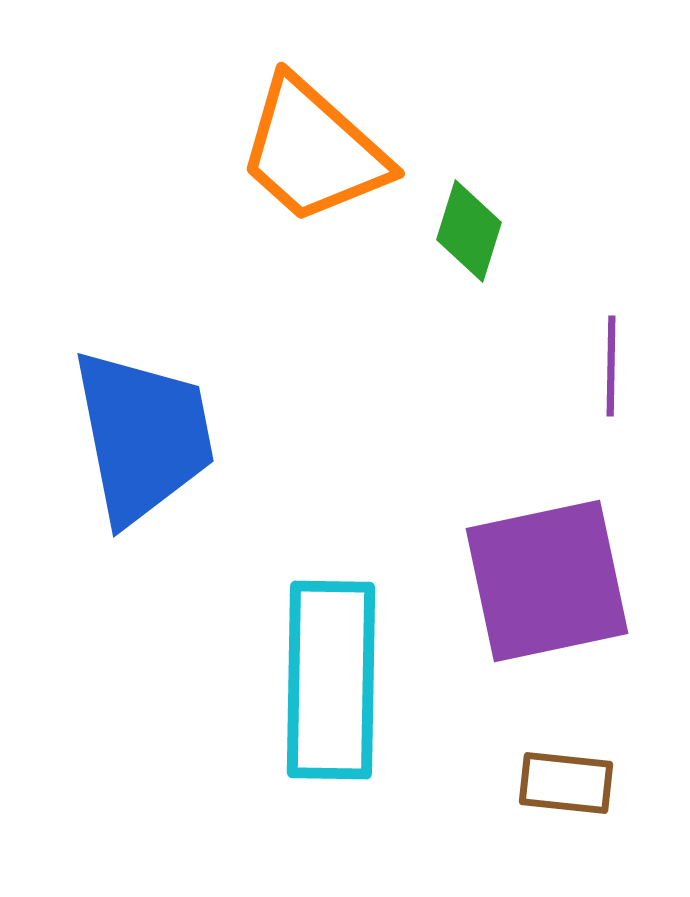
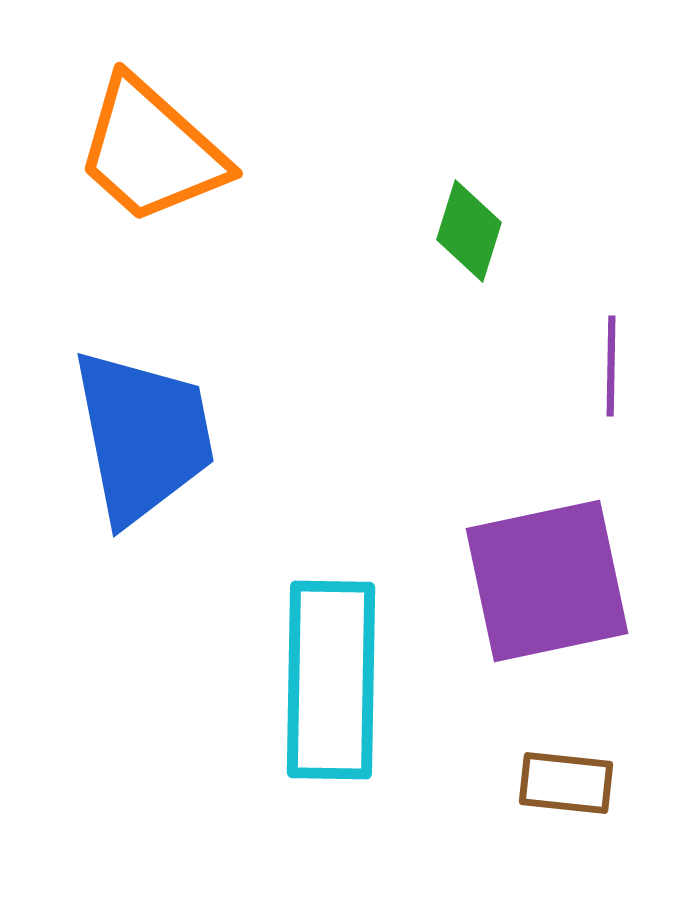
orange trapezoid: moved 162 px left
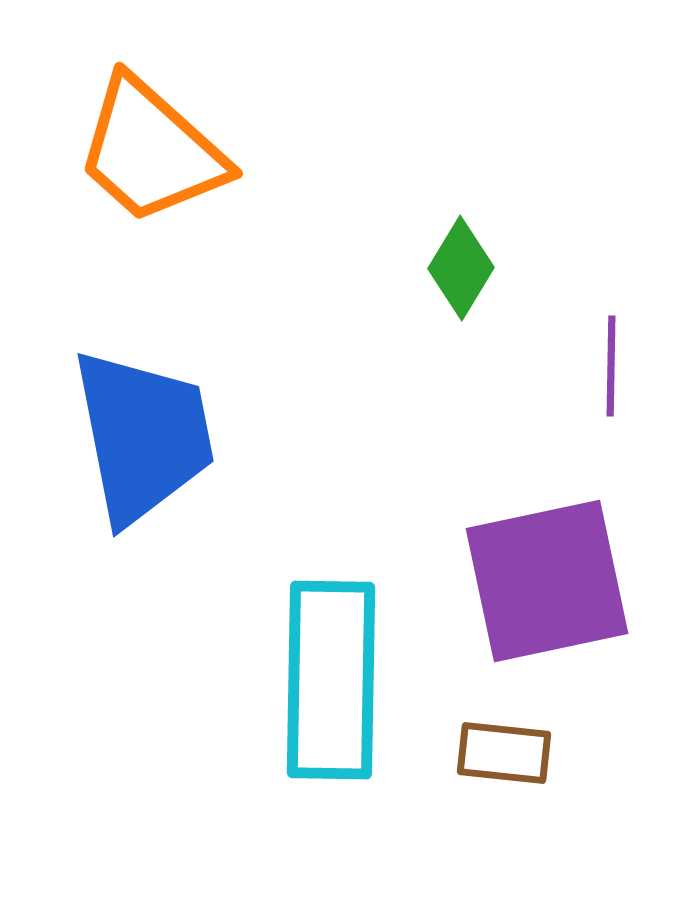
green diamond: moved 8 px left, 37 px down; rotated 14 degrees clockwise
brown rectangle: moved 62 px left, 30 px up
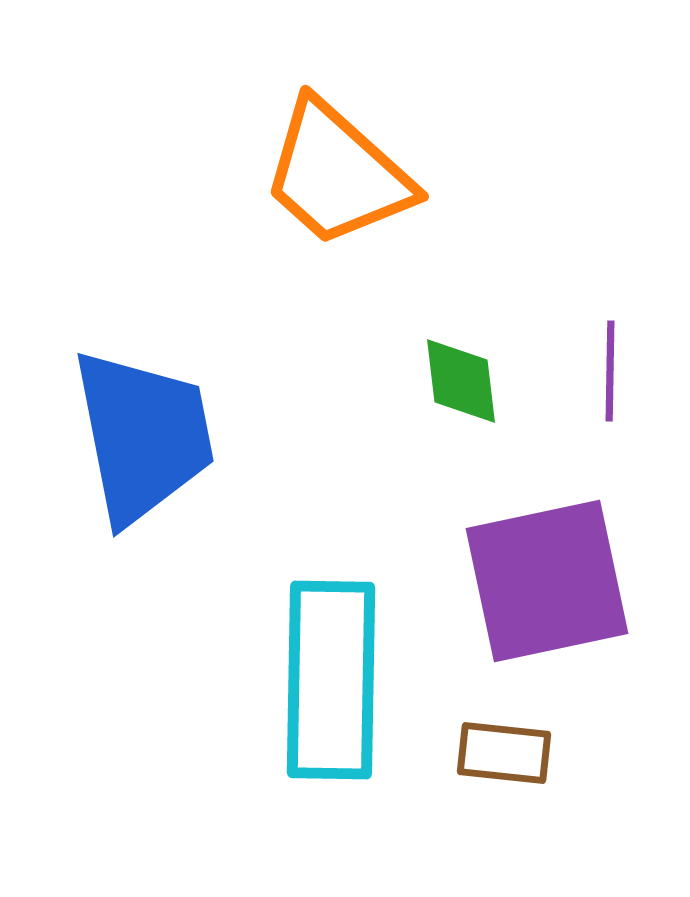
orange trapezoid: moved 186 px right, 23 px down
green diamond: moved 113 px down; rotated 38 degrees counterclockwise
purple line: moved 1 px left, 5 px down
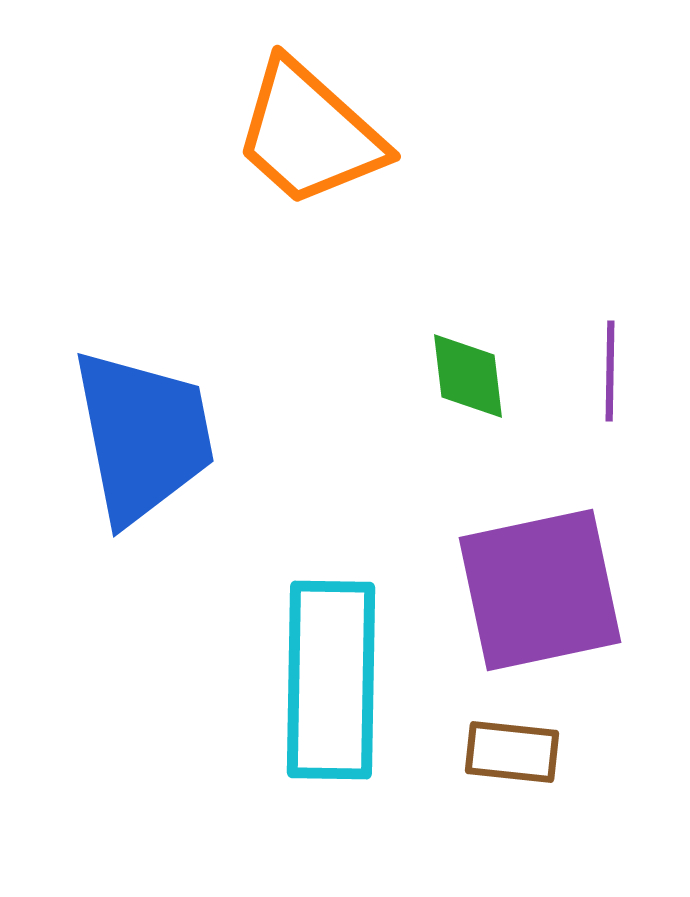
orange trapezoid: moved 28 px left, 40 px up
green diamond: moved 7 px right, 5 px up
purple square: moved 7 px left, 9 px down
brown rectangle: moved 8 px right, 1 px up
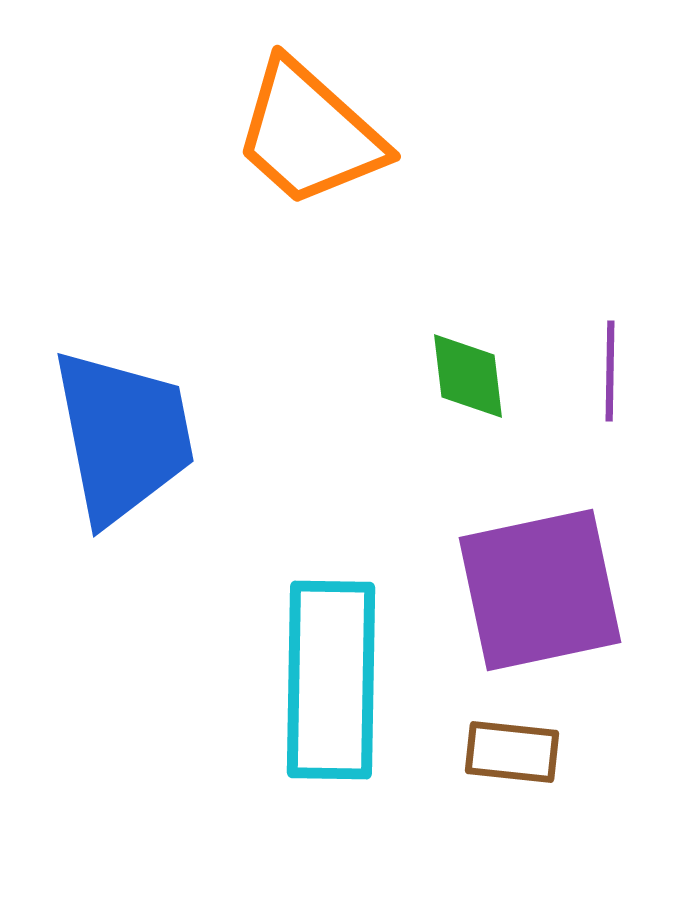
blue trapezoid: moved 20 px left
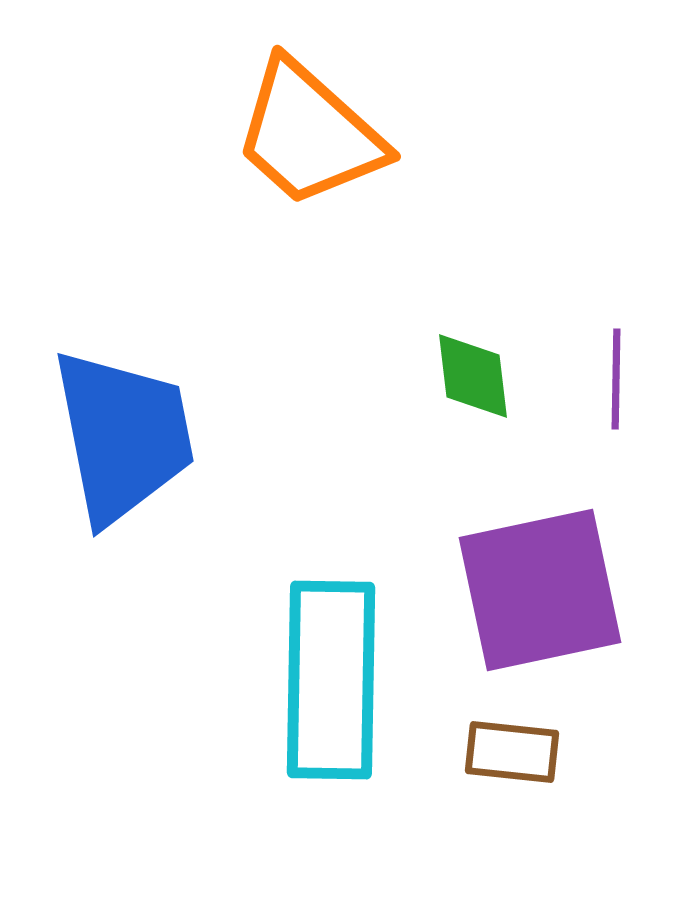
purple line: moved 6 px right, 8 px down
green diamond: moved 5 px right
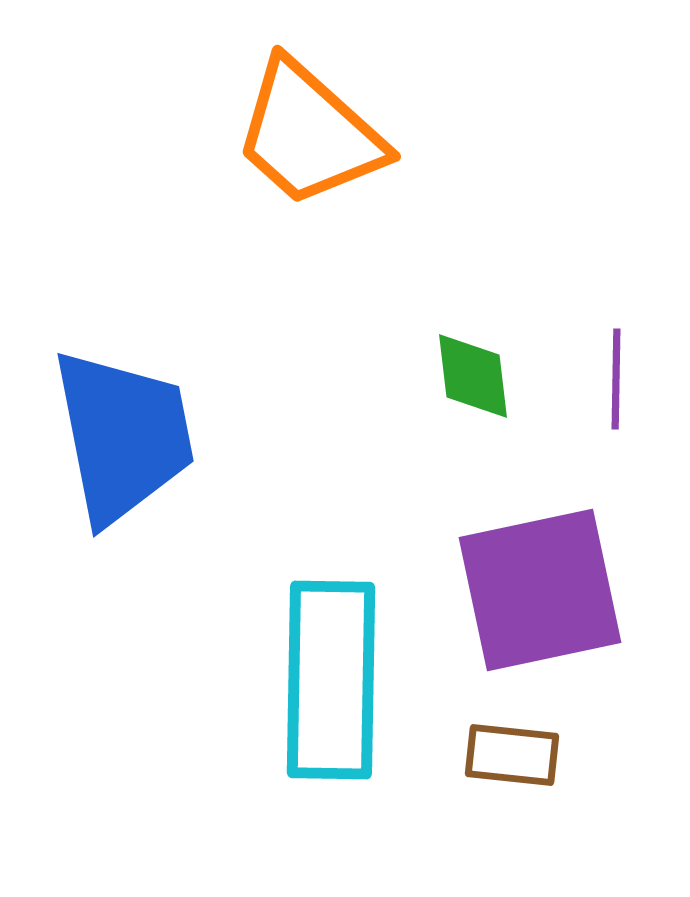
brown rectangle: moved 3 px down
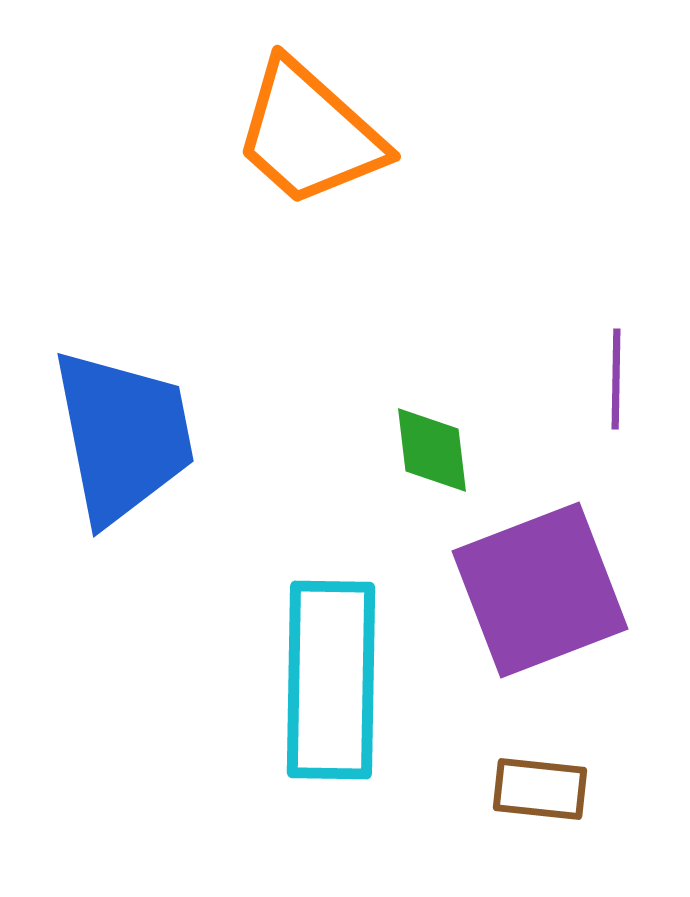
green diamond: moved 41 px left, 74 px down
purple square: rotated 9 degrees counterclockwise
brown rectangle: moved 28 px right, 34 px down
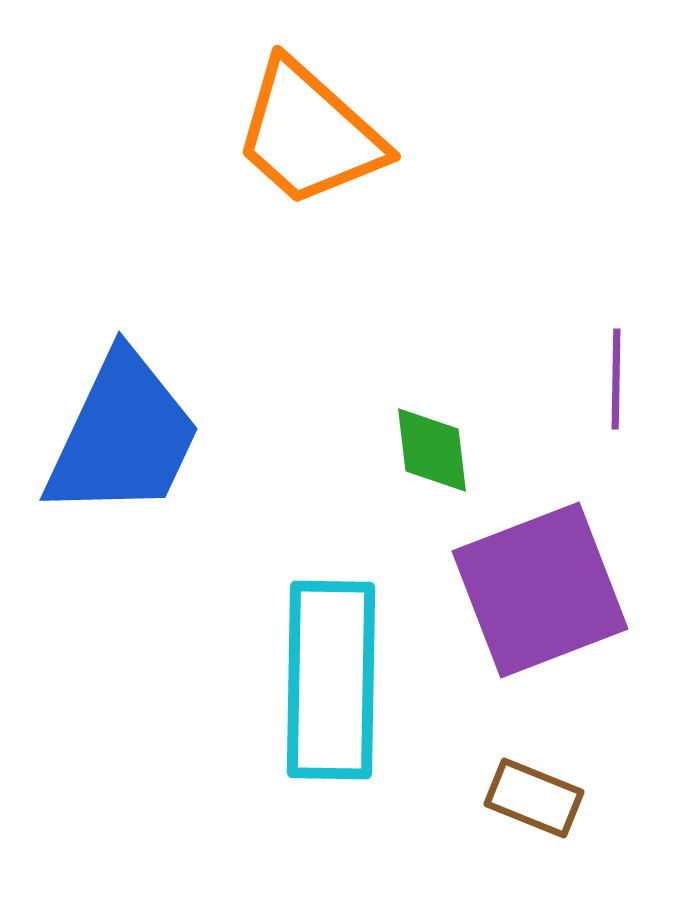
blue trapezoid: rotated 36 degrees clockwise
brown rectangle: moved 6 px left, 9 px down; rotated 16 degrees clockwise
